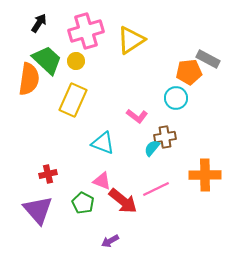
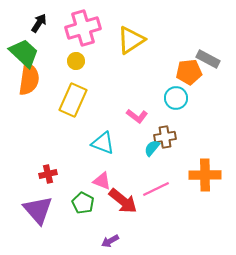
pink cross: moved 3 px left, 3 px up
green trapezoid: moved 23 px left, 7 px up
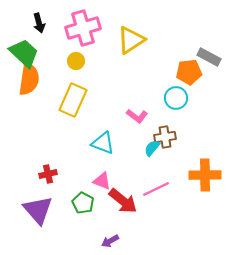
black arrow: rotated 132 degrees clockwise
gray rectangle: moved 1 px right, 2 px up
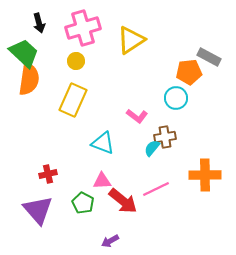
pink triangle: rotated 24 degrees counterclockwise
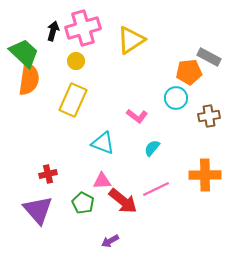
black arrow: moved 14 px right, 8 px down; rotated 150 degrees counterclockwise
brown cross: moved 44 px right, 21 px up
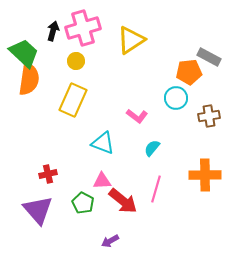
pink line: rotated 48 degrees counterclockwise
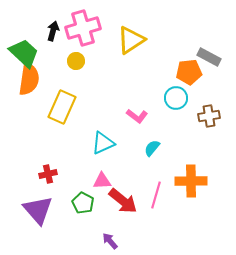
yellow rectangle: moved 11 px left, 7 px down
cyan triangle: rotated 45 degrees counterclockwise
orange cross: moved 14 px left, 6 px down
pink line: moved 6 px down
purple arrow: rotated 78 degrees clockwise
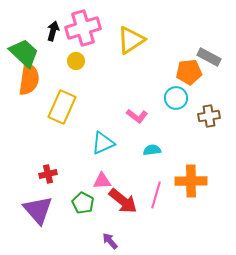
cyan semicircle: moved 2 px down; rotated 42 degrees clockwise
